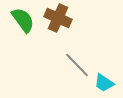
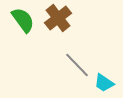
brown cross: rotated 28 degrees clockwise
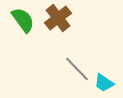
gray line: moved 4 px down
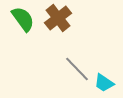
green semicircle: moved 1 px up
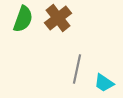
green semicircle: rotated 56 degrees clockwise
gray line: rotated 56 degrees clockwise
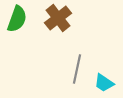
green semicircle: moved 6 px left
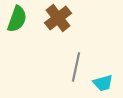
gray line: moved 1 px left, 2 px up
cyan trapezoid: moved 1 px left; rotated 50 degrees counterclockwise
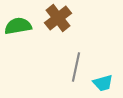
green semicircle: moved 1 px right, 7 px down; rotated 120 degrees counterclockwise
